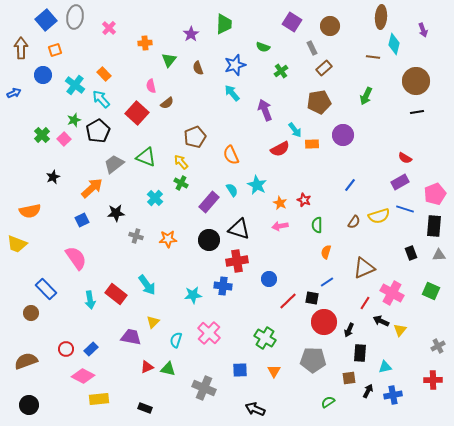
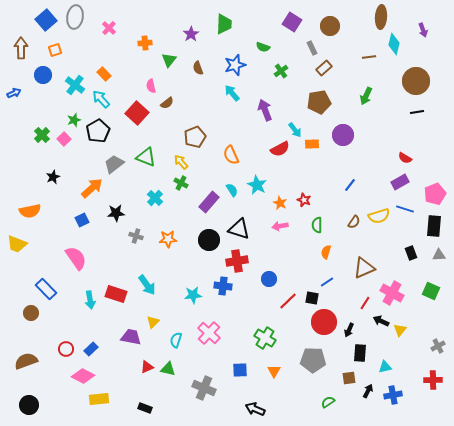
brown line at (373, 57): moved 4 px left; rotated 16 degrees counterclockwise
red rectangle at (116, 294): rotated 20 degrees counterclockwise
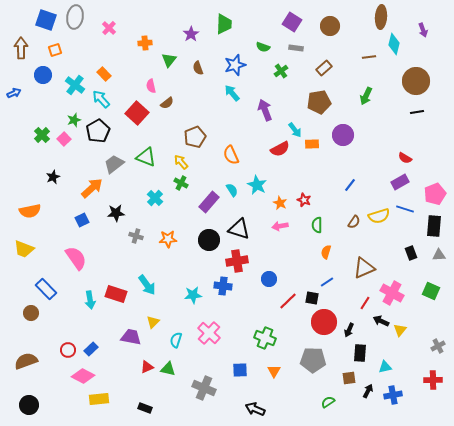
blue square at (46, 20): rotated 30 degrees counterclockwise
gray rectangle at (312, 48): moved 16 px left; rotated 56 degrees counterclockwise
yellow trapezoid at (17, 244): moved 7 px right, 5 px down
green cross at (265, 338): rotated 10 degrees counterclockwise
red circle at (66, 349): moved 2 px right, 1 px down
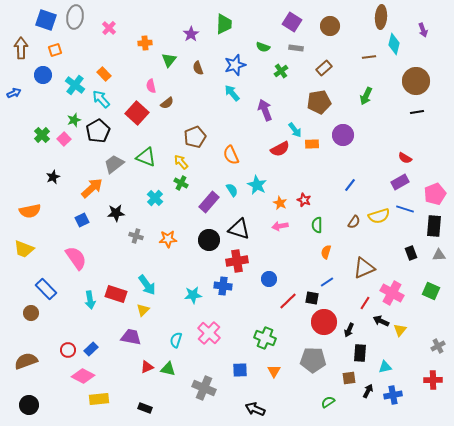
yellow triangle at (153, 322): moved 10 px left, 12 px up
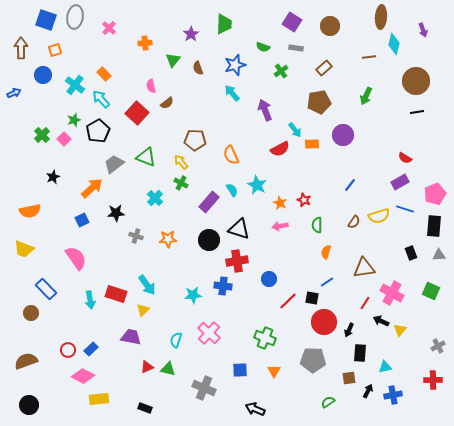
green triangle at (169, 60): moved 4 px right
brown pentagon at (195, 137): moved 3 px down; rotated 25 degrees clockwise
brown triangle at (364, 268): rotated 15 degrees clockwise
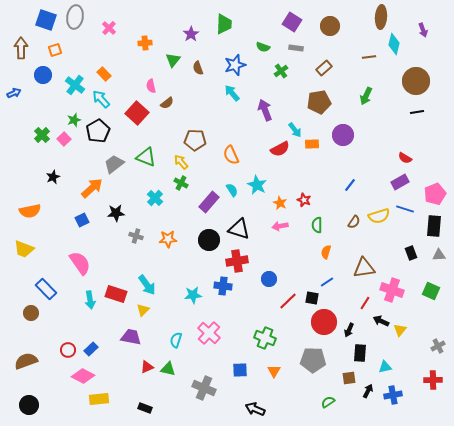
pink semicircle at (76, 258): moved 4 px right, 5 px down
pink cross at (392, 293): moved 3 px up; rotated 10 degrees counterclockwise
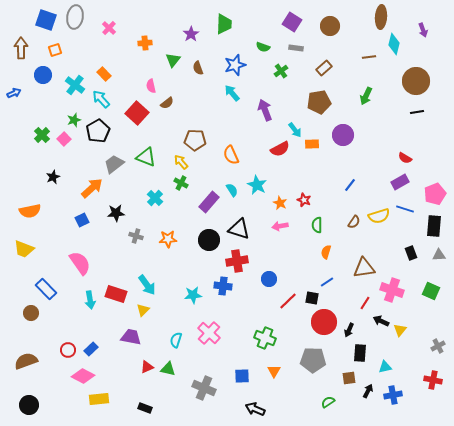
blue square at (240, 370): moved 2 px right, 6 px down
red cross at (433, 380): rotated 12 degrees clockwise
